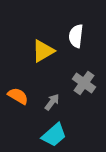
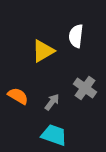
gray cross: moved 1 px right, 5 px down
cyan trapezoid: rotated 120 degrees counterclockwise
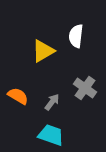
cyan trapezoid: moved 3 px left
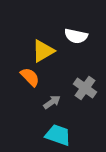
white semicircle: rotated 85 degrees counterclockwise
orange semicircle: moved 12 px right, 19 px up; rotated 15 degrees clockwise
gray arrow: rotated 18 degrees clockwise
cyan trapezoid: moved 7 px right
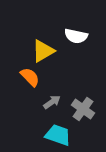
gray cross: moved 2 px left, 21 px down
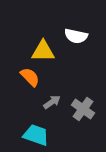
yellow triangle: rotated 30 degrees clockwise
cyan trapezoid: moved 22 px left
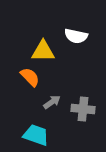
gray cross: rotated 30 degrees counterclockwise
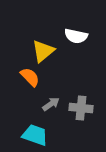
yellow triangle: rotated 40 degrees counterclockwise
gray arrow: moved 1 px left, 2 px down
gray cross: moved 2 px left, 1 px up
cyan trapezoid: moved 1 px left
